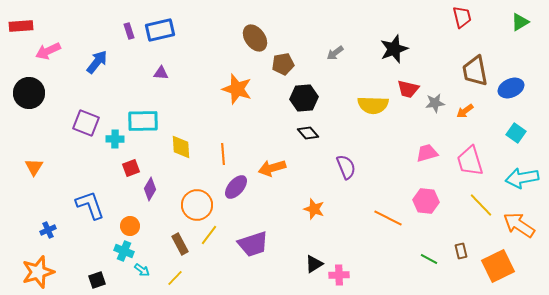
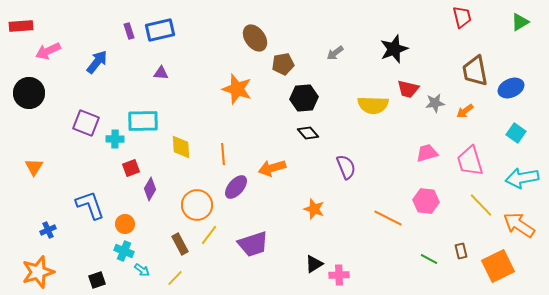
orange circle at (130, 226): moved 5 px left, 2 px up
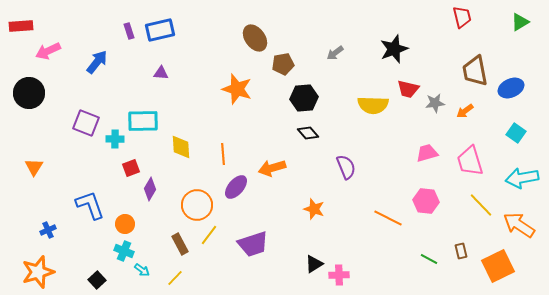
black square at (97, 280): rotated 24 degrees counterclockwise
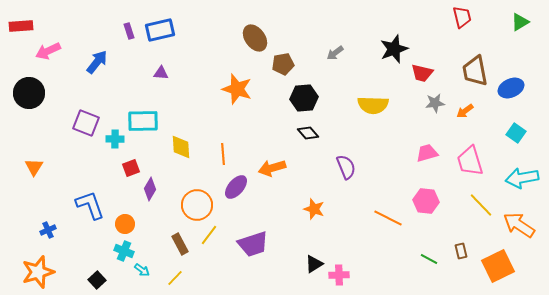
red trapezoid at (408, 89): moved 14 px right, 16 px up
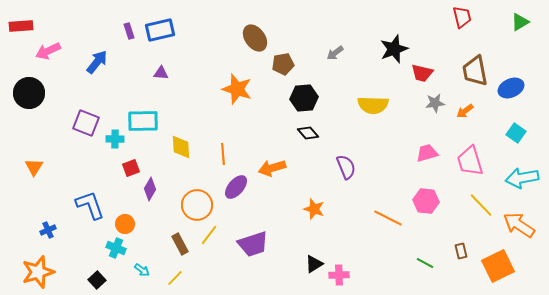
cyan cross at (124, 251): moved 8 px left, 3 px up
green line at (429, 259): moved 4 px left, 4 px down
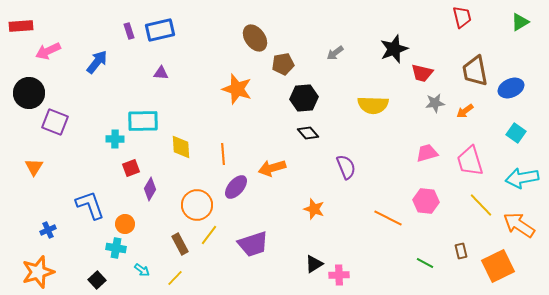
purple square at (86, 123): moved 31 px left, 1 px up
cyan cross at (116, 248): rotated 12 degrees counterclockwise
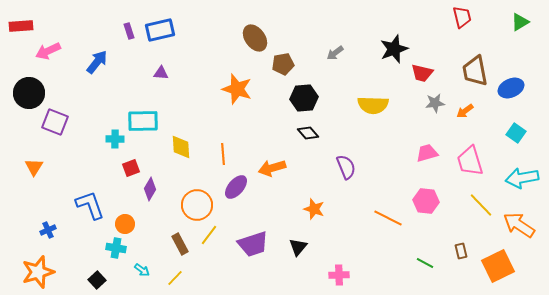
black triangle at (314, 264): moved 16 px left, 17 px up; rotated 18 degrees counterclockwise
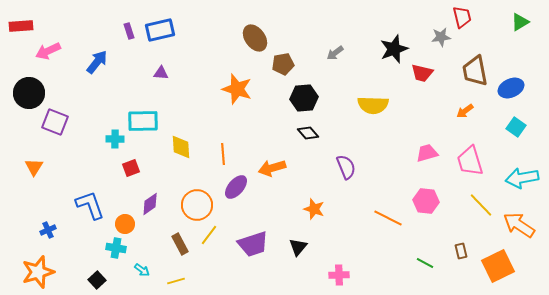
gray star at (435, 103): moved 6 px right, 66 px up
cyan square at (516, 133): moved 6 px up
purple diamond at (150, 189): moved 15 px down; rotated 25 degrees clockwise
yellow line at (175, 278): moved 1 px right, 3 px down; rotated 30 degrees clockwise
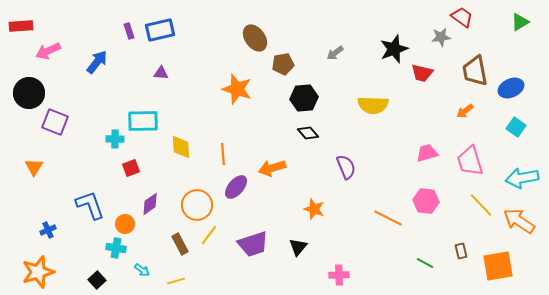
red trapezoid at (462, 17): rotated 40 degrees counterclockwise
orange arrow at (519, 225): moved 4 px up
orange square at (498, 266): rotated 16 degrees clockwise
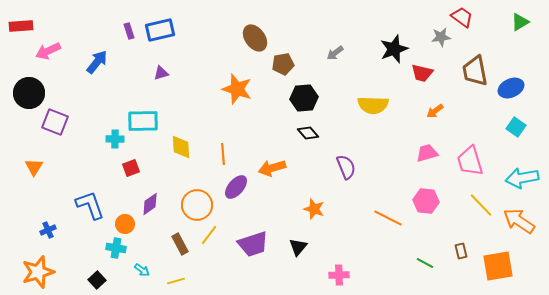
purple triangle at (161, 73): rotated 21 degrees counterclockwise
orange arrow at (465, 111): moved 30 px left
